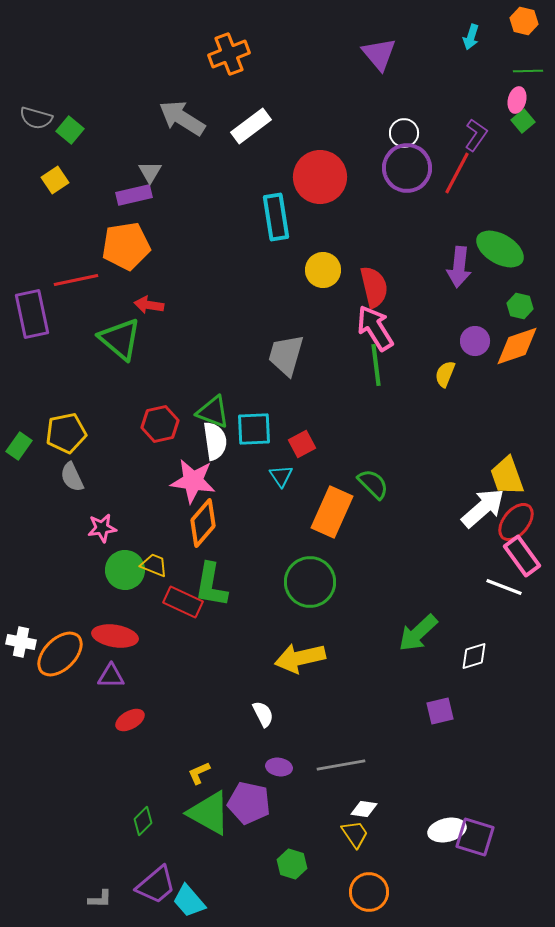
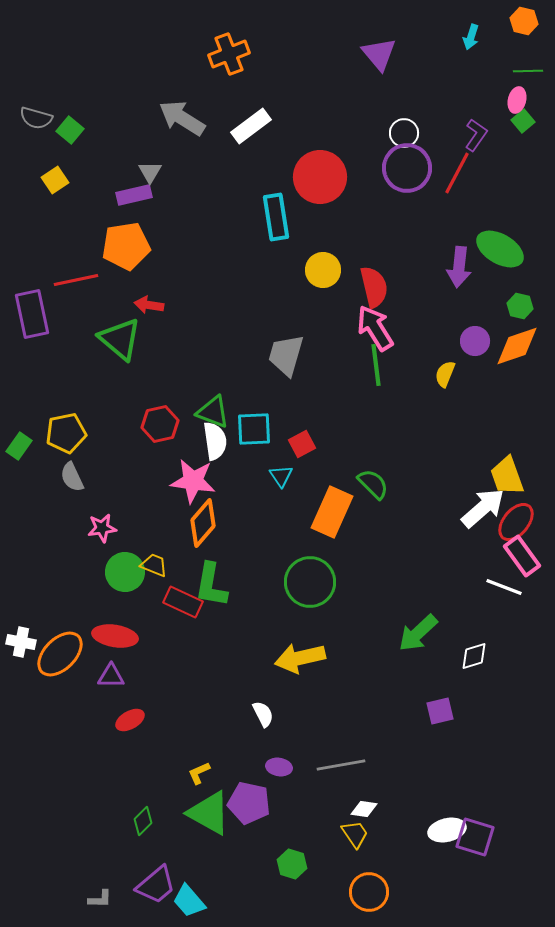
green circle at (125, 570): moved 2 px down
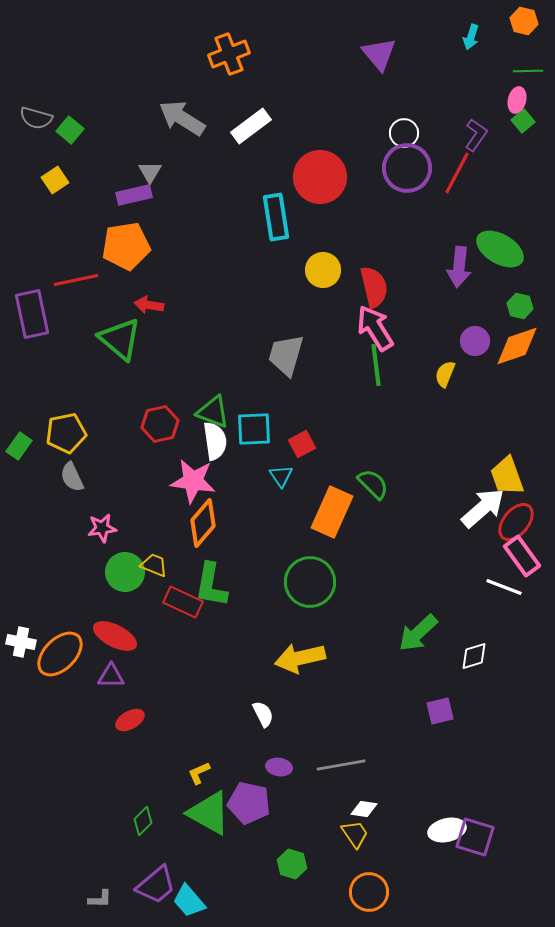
red ellipse at (115, 636): rotated 18 degrees clockwise
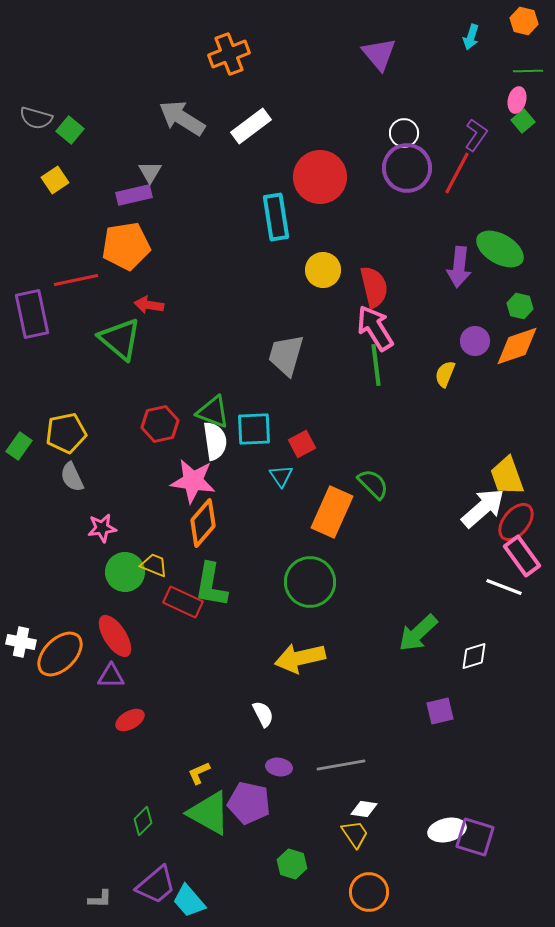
red ellipse at (115, 636): rotated 30 degrees clockwise
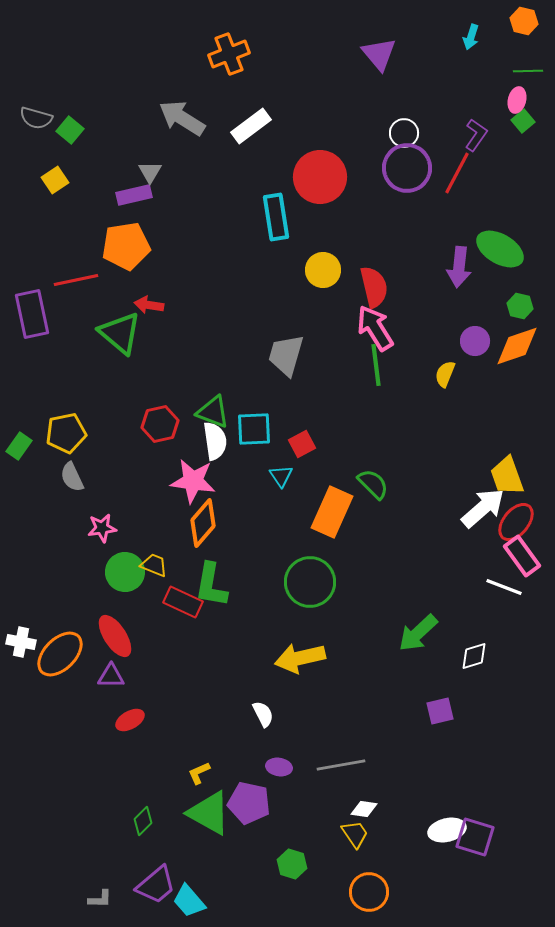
green triangle at (120, 339): moved 6 px up
